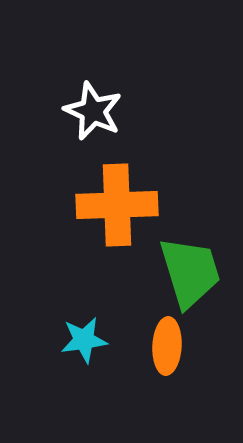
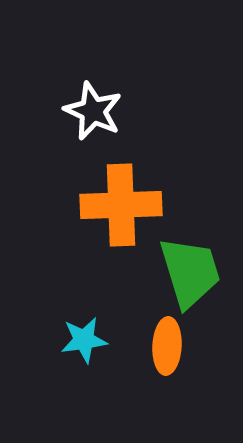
orange cross: moved 4 px right
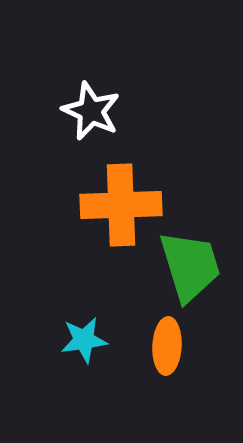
white star: moved 2 px left
green trapezoid: moved 6 px up
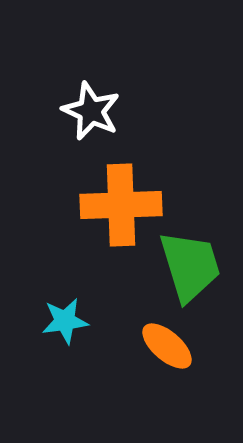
cyan star: moved 19 px left, 19 px up
orange ellipse: rotated 52 degrees counterclockwise
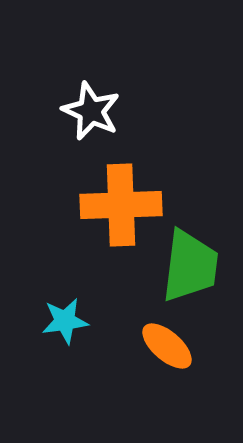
green trapezoid: rotated 24 degrees clockwise
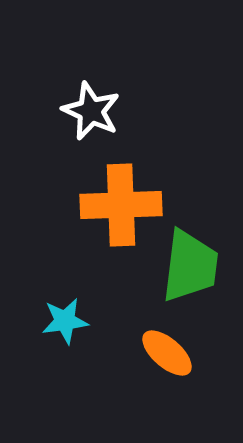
orange ellipse: moved 7 px down
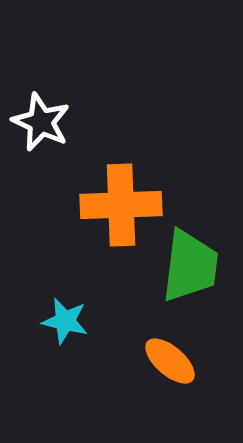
white star: moved 50 px left, 11 px down
cyan star: rotated 21 degrees clockwise
orange ellipse: moved 3 px right, 8 px down
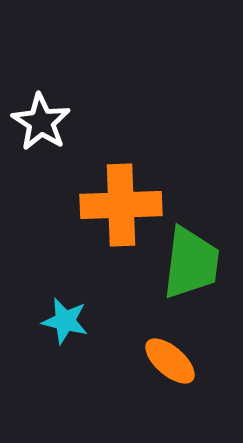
white star: rotated 8 degrees clockwise
green trapezoid: moved 1 px right, 3 px up
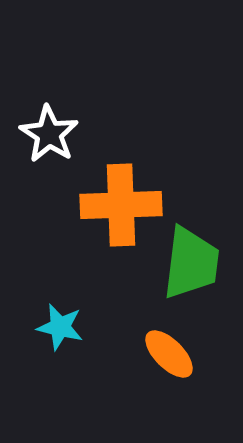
white star: moved 8 px right, 12 px down
cyan star: moved 5 px left, 6 px down
orange ellipse: moved 1 px left, 7 px up; rotated 4 degrees clockwise
